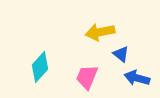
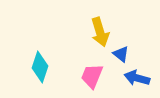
yellow arrow: rotated 96 degrees counterclockwise
cyan diamond: rotated 24 degrees counterclockwise
pink trapezoid: moved 5 px right, 1 px up
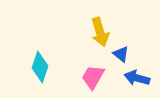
pink trapezoid: moved 1 px right, 1 px down; rotated 8 degrees clockwise
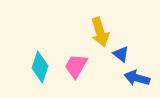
pink trapezoid: moved 17 px left, 11 px up
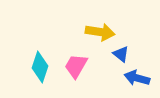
yellow arrow: rotated 64 degrees counterclockwise
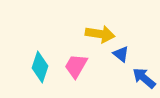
yellow arrow: moved 2 px down
blue arrow: moved 7 px right; rotated 25 degrees clockwise
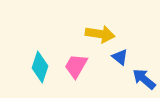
blue triangle: moved 1 px left, 3 px down
blue arrow: moved 1 px down
